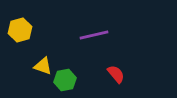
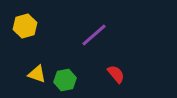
yellow hexagon: moved 5 px right, 4 px up
purple line: rotated 28 degrees counterclockwise
yellow triangle: moved 6 px left, 8 px down
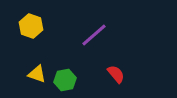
yellow hexagon: moved 6 px right; rotated 25 degrees counterclockwise
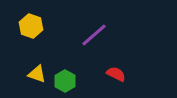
red semicircle: rotated 24 degrees counterclockwise
green hexagon: moved 1 px down; rotated 20 degrees counterclockwise
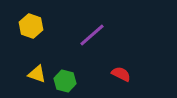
purple line: moved 2 px left
red semicircle: moved 5 px right
green hexagon: rotated 15 degrees counterclockwise
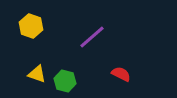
purple line: moved 2 px down
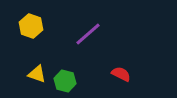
purple line: moved 4 px left, 3 px up
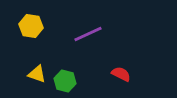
yellow hexagon: rotated 10 degrees counterclockwise
purple line: rotated 16 degrees clockwise
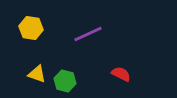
yellow hexagon: moved 2 px down
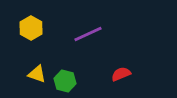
yellow hexagon: rotated 20 degrees clockwise
red semicircle: rotated 48 degrees counterclockwise
